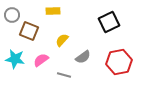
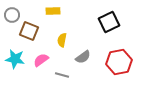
yellow semicircle: rotated 32 degrees counterclockwise
gray line: moved 2 px left
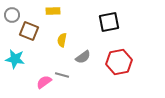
black square: rotated 15 degrees clockwise
pink semicircle: moved 3 px right, 22 px down
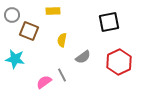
red hexagon: rotated 15 degrees counterclockwise
gray line: rotated 48 degrees clockwise
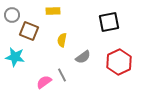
cyan star: moved 2 px up
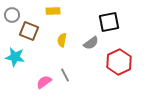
gray semicircle: moved 8 px right, 14 px up
gray line: moved 3 px right
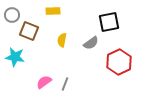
gray line: moved 9 px down; rotated 48 degrees clockwise
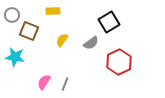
black square: rotated 20 degrees counterclockwise
yellow semicircle: rotated 24 degrees clockwise
pink semicircle: rotated 21 degrees counterclockwise
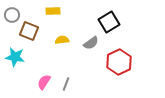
yellow semicircle: rotated 48 degrees clockwise
gray line: moved 1 px right
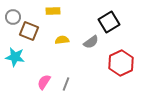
gray circle: moved 1 px right, 2 px down
gray semicircle: moved 1 px up
red hexagon: moved 2 px right, 1 px down
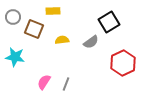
brown square: moved 5 px right, 2 px up
red hexagon: moved 2 px right
